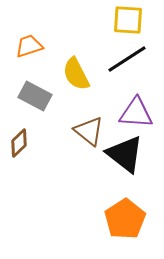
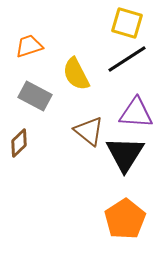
yellow square: moved 1 px left, 3 px down; rotated 12 degrees clockwise
black triangle: rotated 24 degrees clockwise
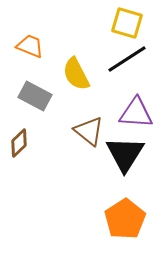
orange trapezoid: moved 1 px right; rotated 40 degrees clockwise
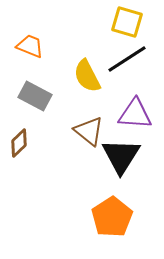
yellow square: moved 1 px up
yellow semicircle: moved 11 px right, 2 px down
purple triangle: moved 1 px left, 1 px down
black triangle: moved 4 px left, 2 px down
orange pentagon: moved 13 px left, 2 px up
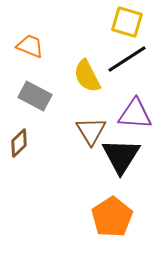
brown triangle: moved 2 px right; rotated 20 degrees clockwise
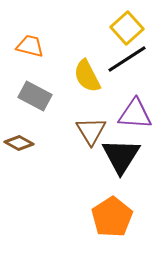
yellow square: moved 6 px down; rotated 32 degrees clockwise
orange trapezoid: rotated 8 degrees counterclockwise
brown diamond: rotated 72 degrees clockwise
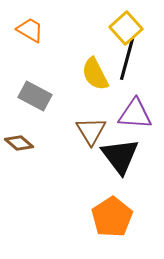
yellow square: moved 1 px left
orange trapezoid: moved 16 px up; rotated 16 degrees clockwise
black line: rotated 42 degrees counterclockwise
yellow semicircle: moved 8 px right, 2 px up
brown diamond: rotated 12 degrees clockwise
black triangle: moved 1 px left; rotated 9 degrees counterclockwise
